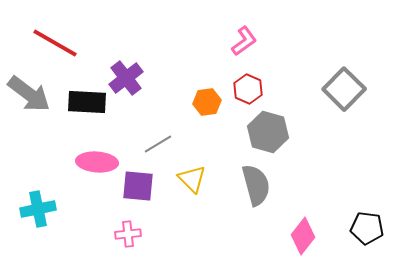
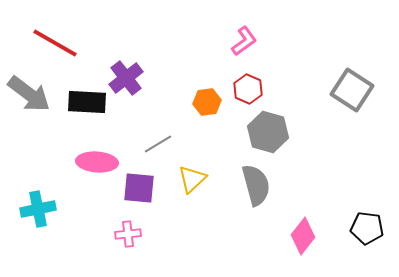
gray square: moved 8 px right, 1 px down; rotated 12 degrees counterclockwise
yellow triangle: rotated 32 degrees clockwise
purple square: moved 1 px right, 2 px down
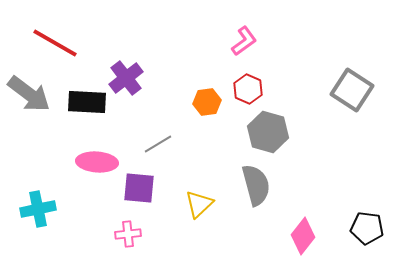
yellow triangle: moved 7 px right, 25 px down
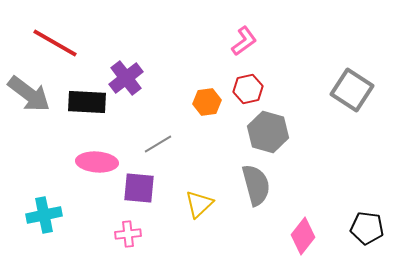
red hexagon: rotated 24 degrees clockwise
cyan cross: moved 6 px right, 6 px down
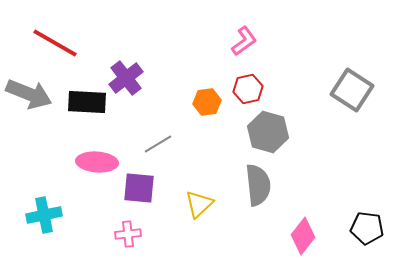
gray arrow: rotated 15 degrees counterclockwise
gray semicircle: moved 2 px right; rotated 9 degrees clockwise
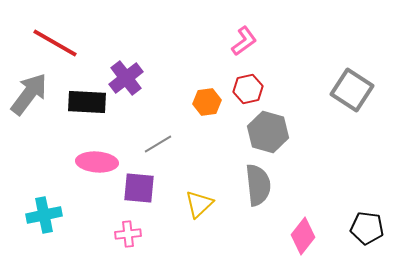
gray arrow: rotated 75 degrees counterclockwise
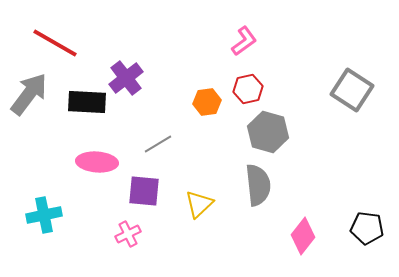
purple square: moved 5 px right, 3 px down
pink cross: rotated 20 degrees counterclockwise
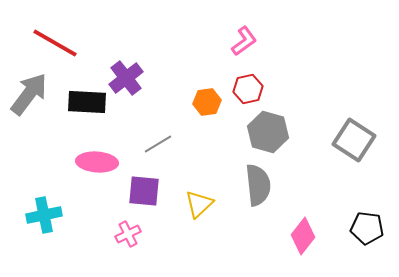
gray square: moved 2 px right, 50 px down
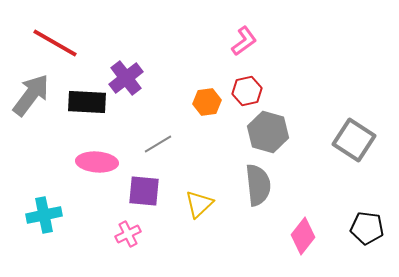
red hexagon: moved 1 px left, 2 px down
gray arrow: moved 2 px right, 1 px down
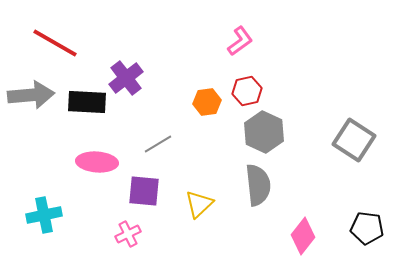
pink L-shape: moved 4 px left
gray arrow: rotated 48 degrees clockwise
gray hexagon: moved 4 px left; rotated 9 degrees clockwise
